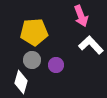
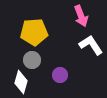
white L-shape: rotated 10 degrees clockwise
purple circle: moved 4 px right, 10 px down
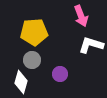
white L-shape: rotated 40 degrees counterclockwise
purple circle: moved 1 px up
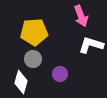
gray circle: moved 1 px right, 1 px up
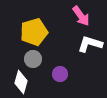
pink arrow: rotated 15 degrees counterclockwise
yellow pentagon: rotated 12 degrees counterclockwise
white L-shape: moved 1 px left, 1 px up
